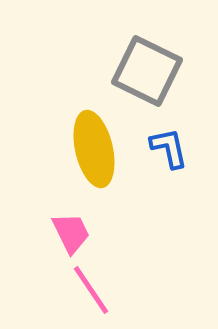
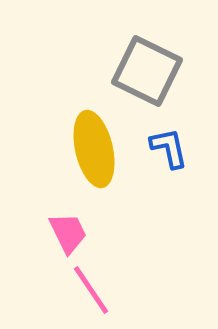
pink trapezoid: moved 3 px left
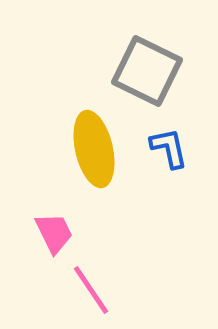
pink trapezoid: moved 14 px left
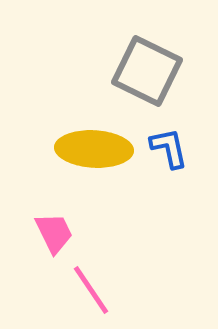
yellow ellipse: rotated 74 degrees counterclockwise
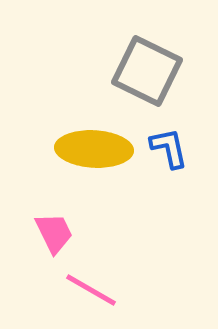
pink line: rotated 26 degrees counterclockwise
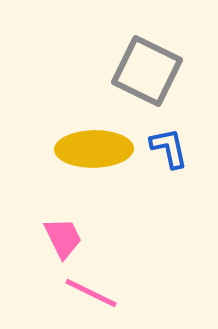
yellow ellipse: rotated 4 degrees counterclockwise
pink trapezoid: moved 9 px right, 5 px down
pink line: moved 3 px down; rotated 4 degrees counterclockwise
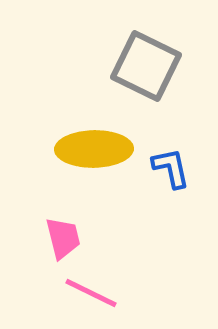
gray square: moved 1 px left, 5 px up
blue L-shape: moved 2 px right, 20 px down
pink trapezoid: rotated 12 degrees clockwise
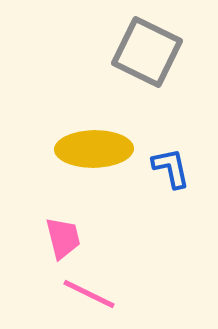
gray square: moved 1 px right, 14 px up
pink line: moved 2 px left, 1 px down
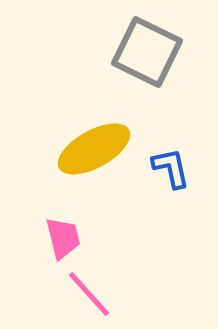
yellow ellipse: rotated 28 degrees counterclockwise
pink line: rotated 22 degrees clockwise
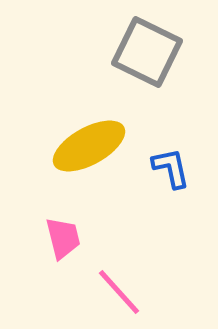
yellow ellipse: moved 5 px left, 3 px up
pink line: moved 30 px right, 2 px up
